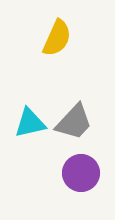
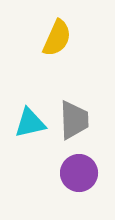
gray trapezoid: moved 2 px up; rotated 45 degrees counterclockwise
purple circle: moved 2 px left
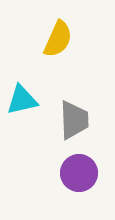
yellow semicircle: moved 1 px right, 1 px down
cyan triangle: moved 8 px left, 23 px up
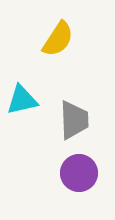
yellow semicircle: rotated 9 degrees clockwise
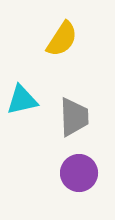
yellow semicircle: moved 4 px right
gray trapezoid: moved 3 px up
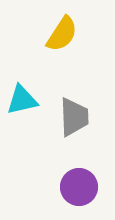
yellow semicircle: moved 5 px up
purple circle: moved 14 px down
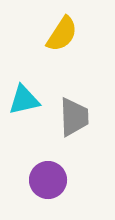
cyan triangle: moved 2 px right
purple circle: moved 31 px left, 7 px up
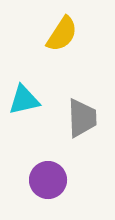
gray trapezoid: moved 8 px right, 1 px down
